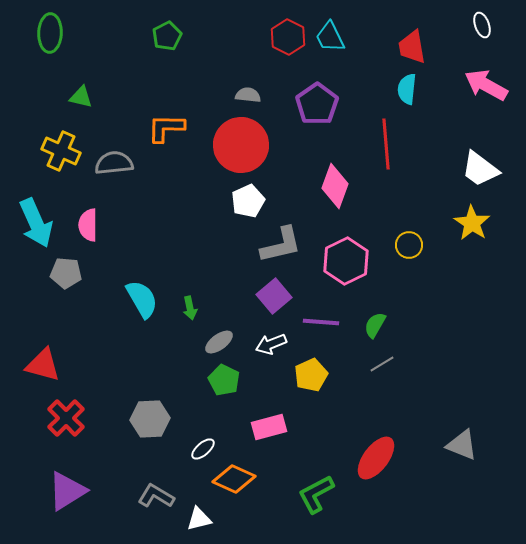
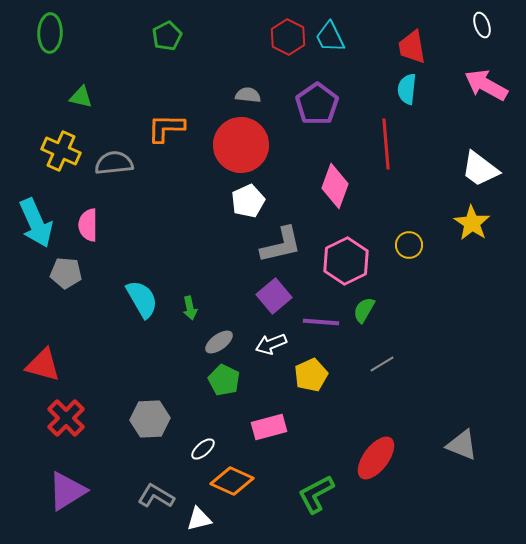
green semicircle at (375, 325): moved 11 px left, 15 px up
orange diamond at (234, 479): moved 2 px left, 2 px down
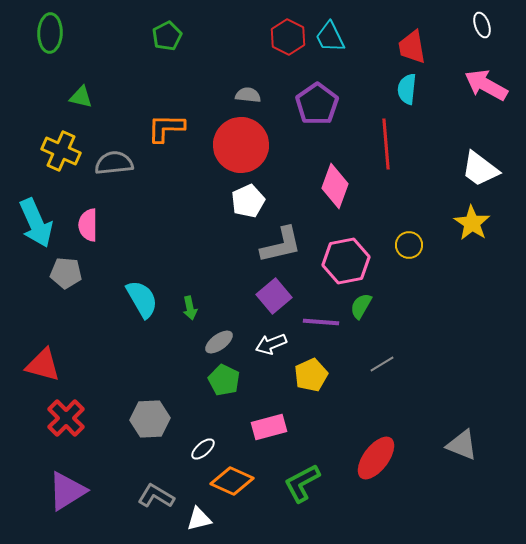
pink hexagon at (346, 261): rotated 15 degrees clockwise
green semicircle at (364, 310): moved 3 px left, 4 px up
green L-shape at (316, 494): moved 14 px left, 11 px up
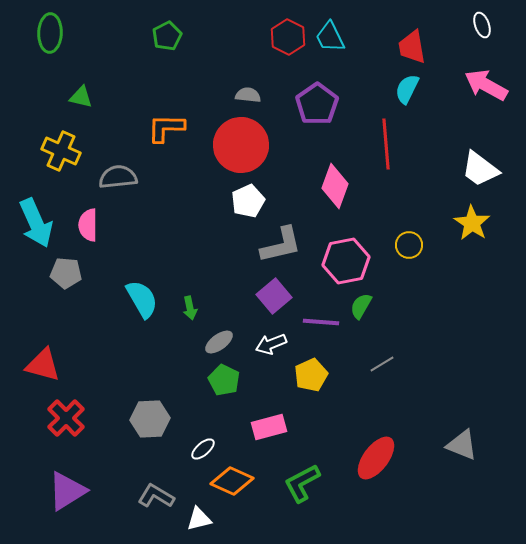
cyan semicircle at (407, 89): rotated 20 degrees clockwise
gray semicircle at (114, 163): moved 4 px right, 14 px down
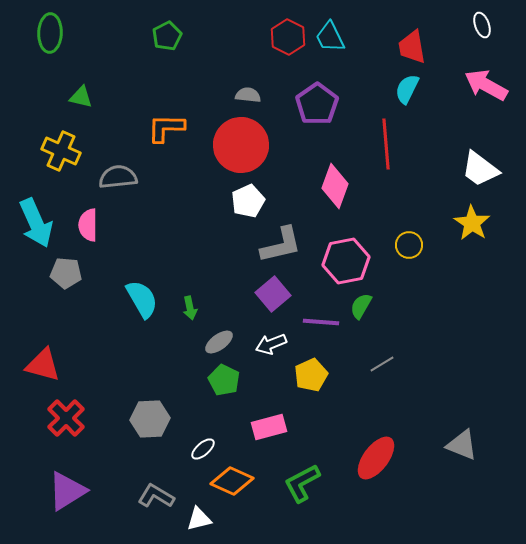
purple square at (274, 296): moved 1 px left, 2 px up
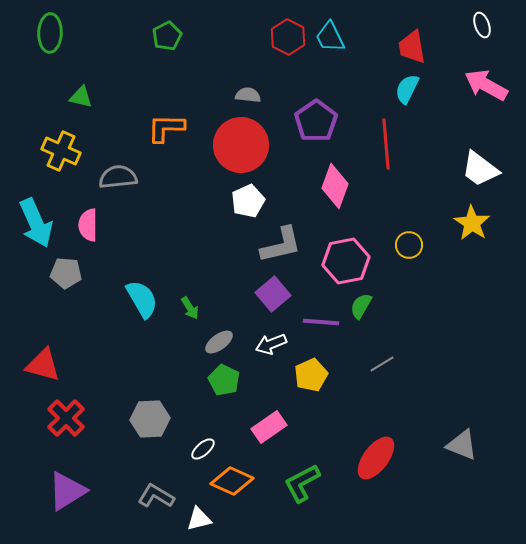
purple pentagon at (317, 104): moved 1 px left, 17 px down
green arrow at (190, 308): rotated 20 degrees counterclockwise
pink rectangle at (269, 427): rotated 20 degrees counterclockwise
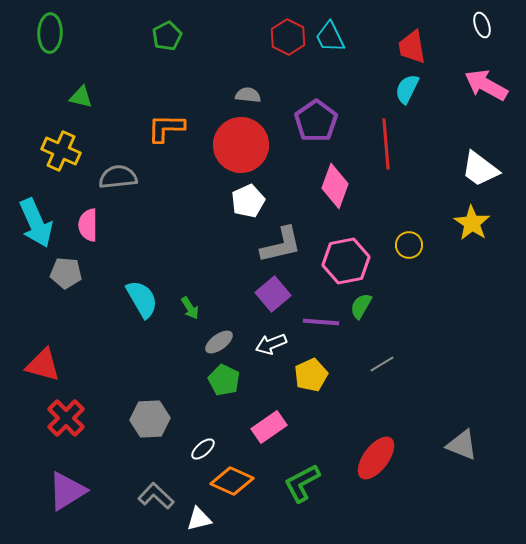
gray L-shape at (156, 496): rotated 12 degrees clockwise
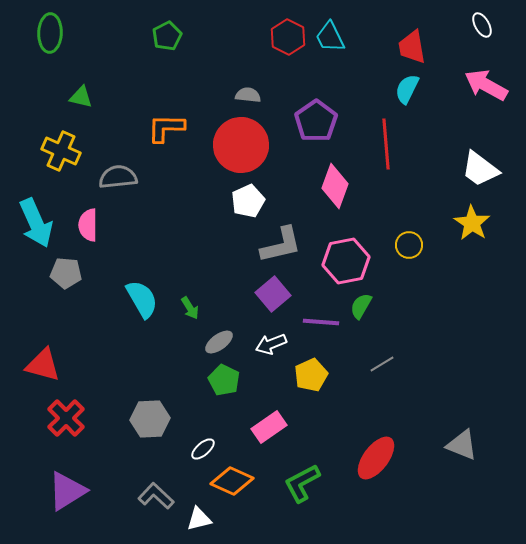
white ellipse at (482, 25): rotated 10 degrees counterclockwise
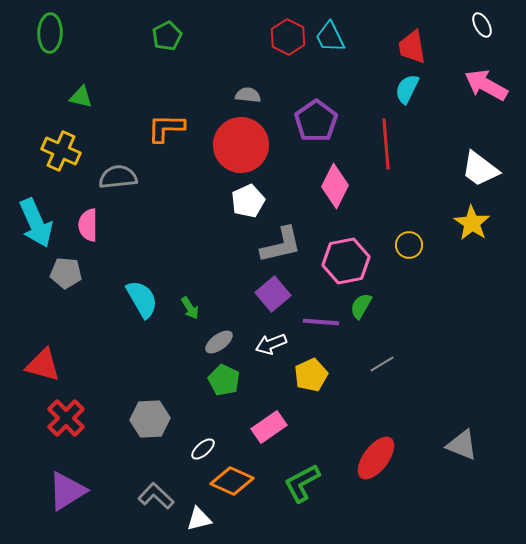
pink diamond at (335, 186): rotated 6 degrees clockwise
